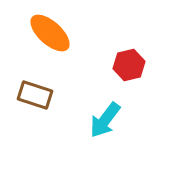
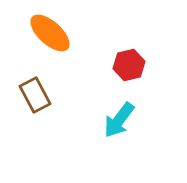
brown rectangle: rotated 44 degrees clockwise
cyan arrow: moved 14 px right
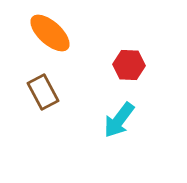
red hexagon: rotated 16 degrees clockwise
brown rectangle: moved 8 px right, 3 px up
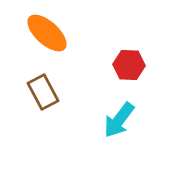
orange ellipse: moved 3 px left
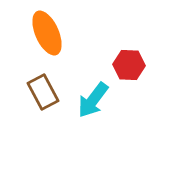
orange ellipse: rotated 24 degrees clockwise
cyan arrow: moved 26 px left, 20 px up
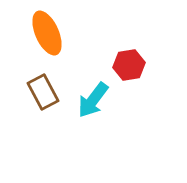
red hexagon: rotated 12 degrees counterclockwise
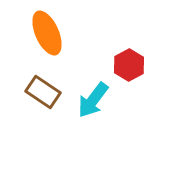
red hexagon: rotated 20 degrees counterclockwise
brown rectangle: rotated 28 degrees counterclockwise
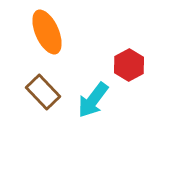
orange ellipse: moved 1 px up
brown rectangle: rotated 12 degrees clockwise
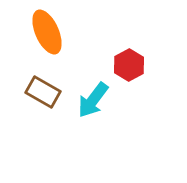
brown rectangle: rotated 16 degrees counterclockwise
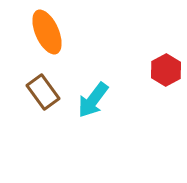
red hexagon: moved 37 px right, 5 px down
brown rectangle: rotated 24 degrees clockwise
